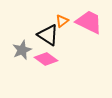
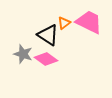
orange triangle: moved 2 px right, 2 px down
gray star: moved 1 px right, 4 px down; rotated 30 degrees counterclockwise
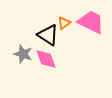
pink trapezoid: moved 2 px right
pink diamond: rotated 35 degrees clockwise
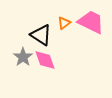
black triangle: moved 7 px left
gray star: moved 3 px down; rotated 18 degrees clockwise
pink diamond: moved 1 px left, 1 px down
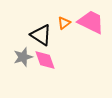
gray star: rotated 18 degrees clockwise
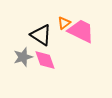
pink trapezoid: moved 10 px left, 9 px down
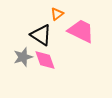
orange triangle: moved 7 px left, 9 px up
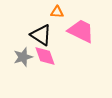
orange triangle: moved 2 px up; rotated 40 degrees clockwise
pink diamond: moved 4 px up
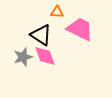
pink trapezoid: moved 1 px left, 2 px up
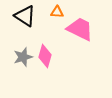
black triangle: moved 16 px left, 19 px up
pink diamond: rotated 35 degrees clockwise
